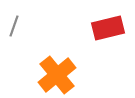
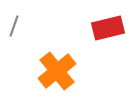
orange cross: moved 4 px up
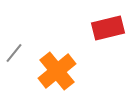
gray line: moved 27 px down; rotated 20 degrees clockwise
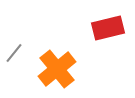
orange cross: moved 2 px up
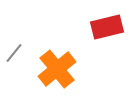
red rectangle: moved 1 px left, 1 px up
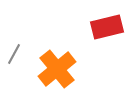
gray line: moved 1 px down; rotated 10 degrees counterclockwise
